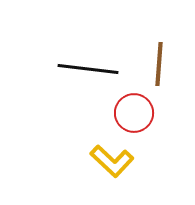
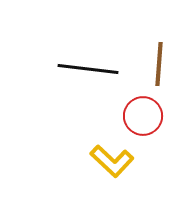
red circle: moved 9 px right, 3 px down
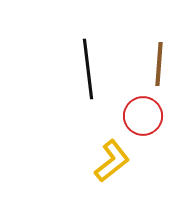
black line: rotated 76 degrees clockwise
yellow L-shape: rotated 81 degrees counterclockwise
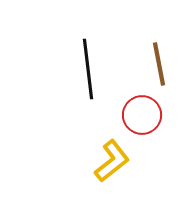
brown line: rotated 15 degrees counterclockwise
red circle: moved 1 px left, 1 px up
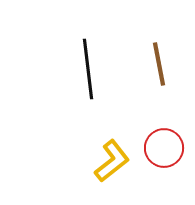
red circle: moved 22 px right, 33 px down
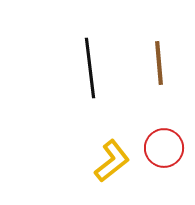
brown line: moved 1 px up; rotated 6 degrees clockwise
black line: moved 2 px right, 1 px up
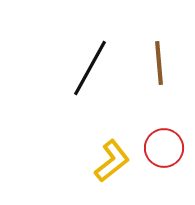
black line: rotated 36 degrees clockwise
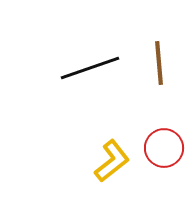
black line: rotated 42 degrees clockwise
